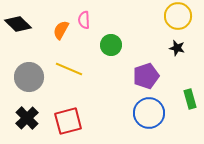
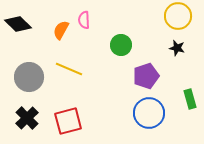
green circle: moved 10 px right
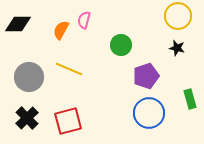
pink semicircle: rotated 18 degrees clockwise
black diamond: rotated 44 degrees counterclockwise
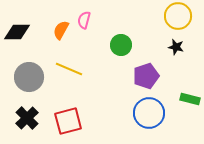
black diamond: moved 1 px left, 8 px down
black star: moved 1 px left, 1 px up
green rectangle: rotated 60 degrees counterclockwise
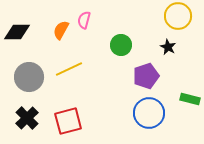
black star: moved 8 px left; rotated 14 degrees clockwise
yellow line: rotated 48 degrees counterclockwise
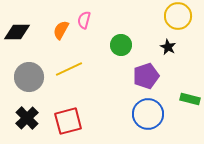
blue circle: moved 1 px left, 1 px down
